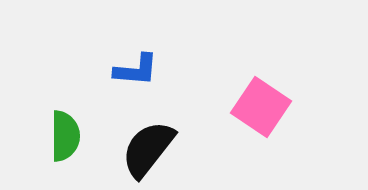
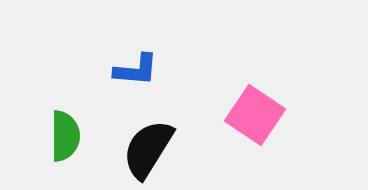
pink square: moved 6 px left, 8 px down
black semicircle: rotated 6 degrees counterclockwise
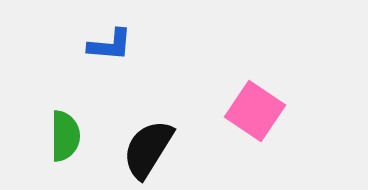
blue L-shape: moved 26 px left, 25 px up
pink square: moved 4 px up
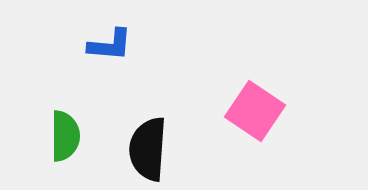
black semicircle: rotated 28 degrees counterclockwise
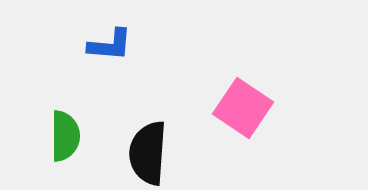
pink square: moved 12 px left, 3 px up
black semicircle: moved 4 px down
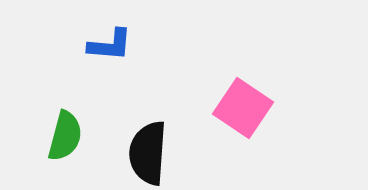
green semicircle: rotated 15 degrees clockwise
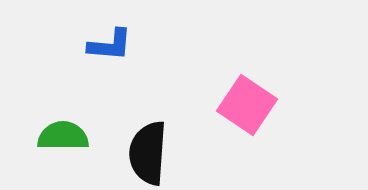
pink square: moved 4 px right, 3 px up
green semicircle: moved 2 px left; rotated 105 degrees counterclockwise
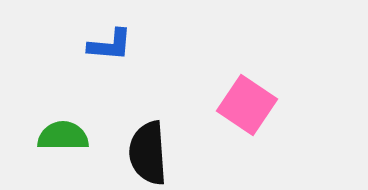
black semicircle: rotated 8 degrees counterclockwise
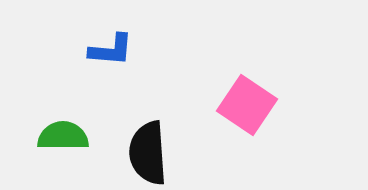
blue L-shape: moved 1 px right, 5 px down
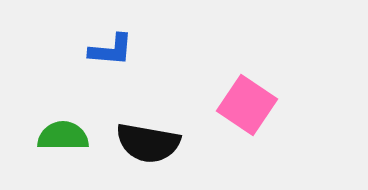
black semicircle: moved 10 px up; rotated 76 degrees counterclockwise
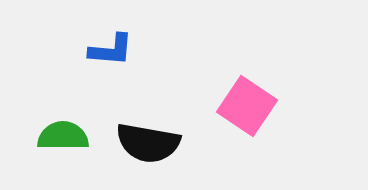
pink square: moved 1 px down
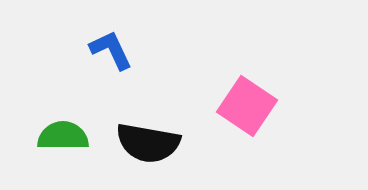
blue L-shape: rotated 120 degrees counterclockwise
